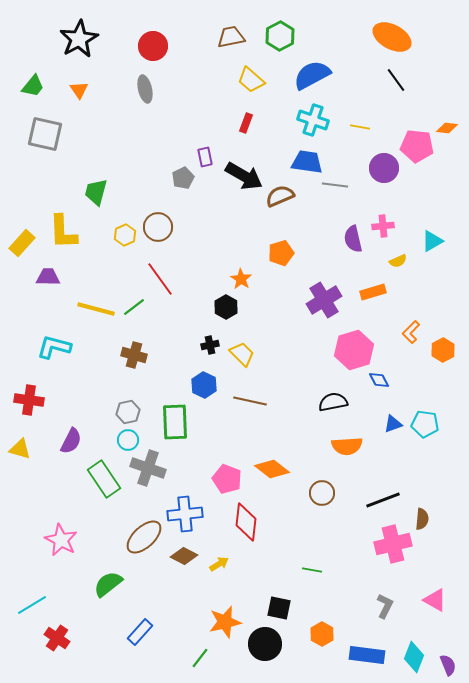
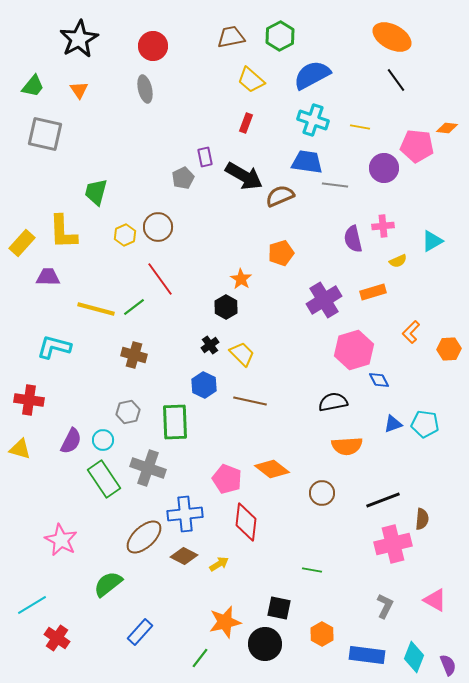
black cross at (210, 345): rotated 24 degrees counterclockwise
orange hexagon at (443, 350): moved 6 px right, 1 px up; rotated 25 degrees clockwise
cyan circle at (128, 440): moved 25 px left
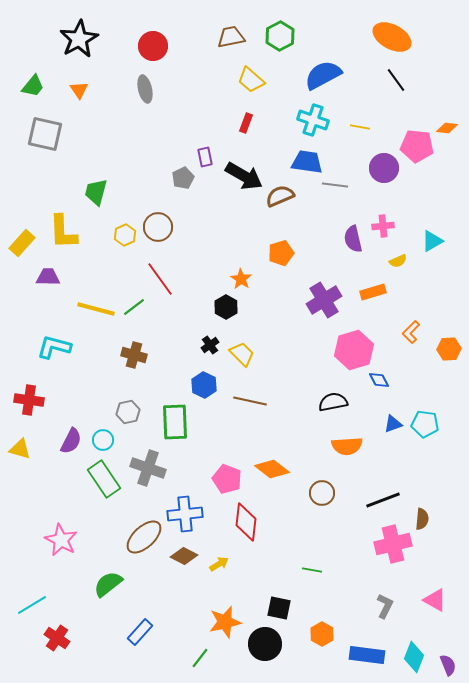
blue semicircle at (312, 75): moved 11 px right
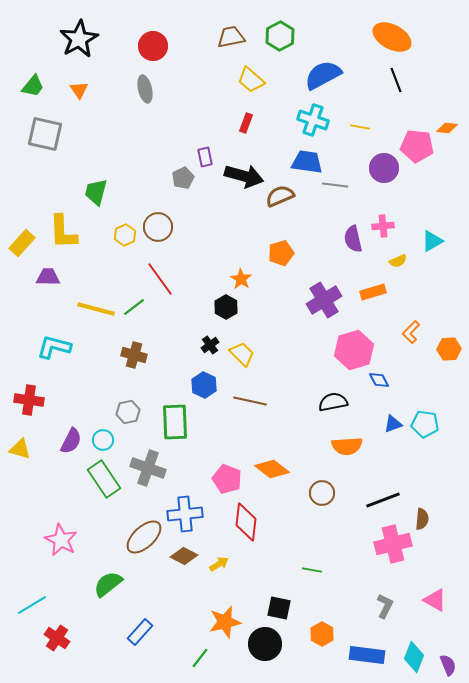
black line at (396, 80): rotated 15 degrees clockwise
black arrow at (244, 176): rotated 15 degrees counterclockwise
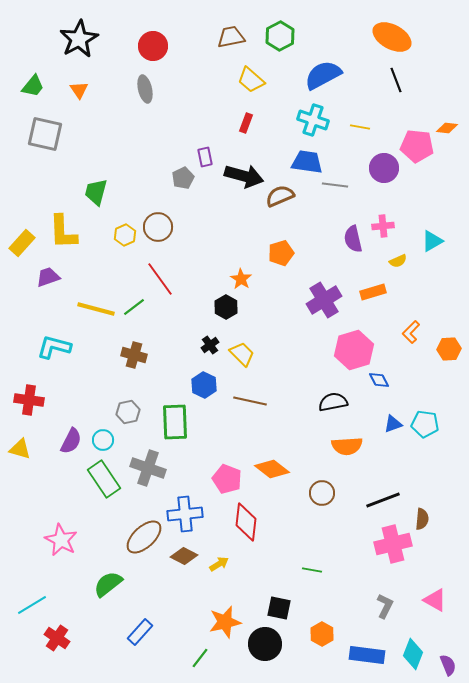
purple trapezoid at (48, 277): rotated 20 degrees counterclockwise
cyan diamond at (414, 657): moved 1 px left, 3 px up
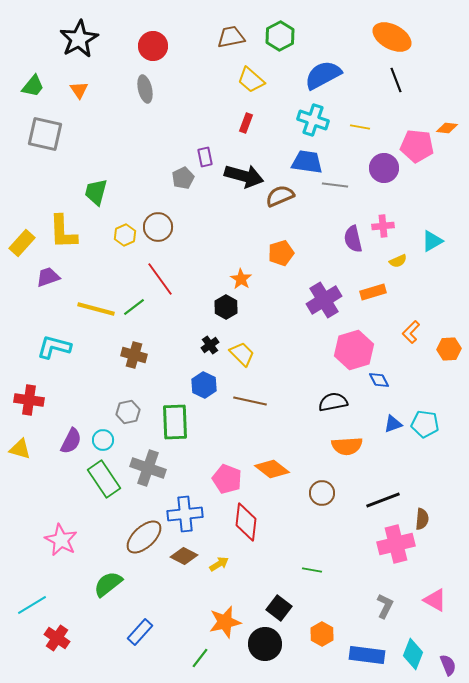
pink cross at (393, 544): moved 3 px right
black square at (279, 608): rotated 25 degrees clockwise
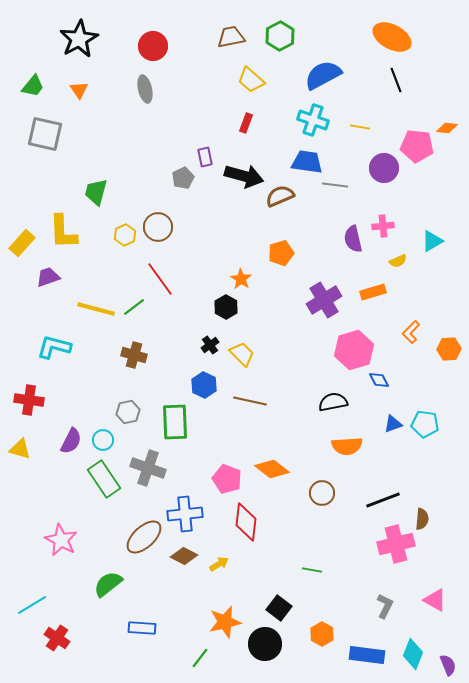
blue rectangle at (140, 632): moved 2 px right, 4 px up; rotated 52 degrees clockwise
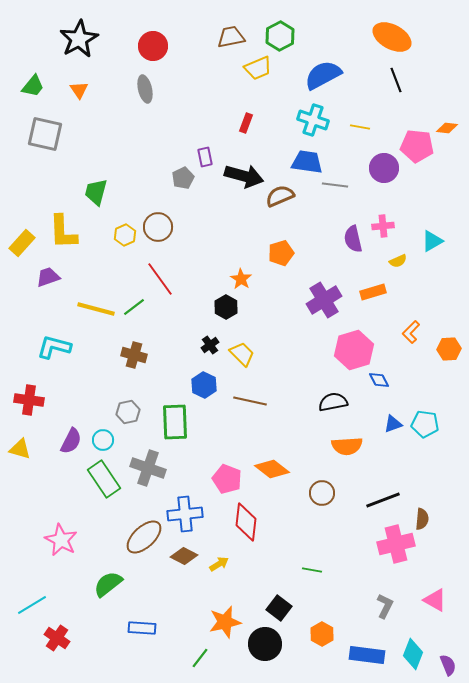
yellow trapezoid at (251, 80): moved 7 px right, 12 px up; rotated 64 degrees counterclockwise
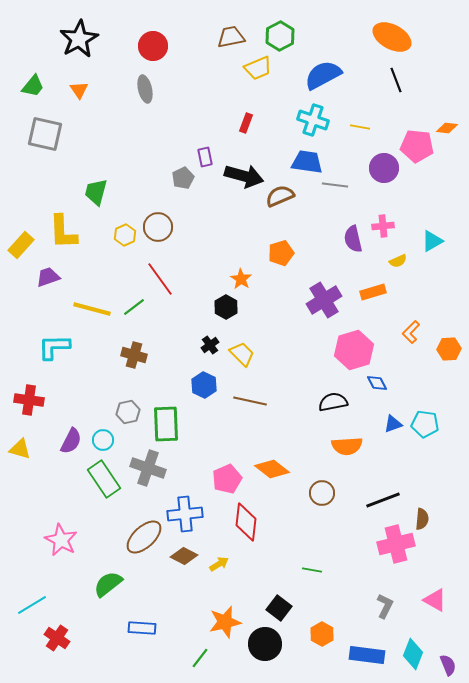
yellow rectangle at (22, 243): moved 1 px left, 2 px down
yellow line at (96, 309): moved 4 px left
cyan L-shape at (54, 347): rotated 16 degrees counterclockwise
blue diamond at (379, 380): moved 2 px left, 3 px down
green rectangle at (175, 422): moved 9 px left, 2 px down
pink pentagon at (227, 479): rotated 28 degrees clockwise
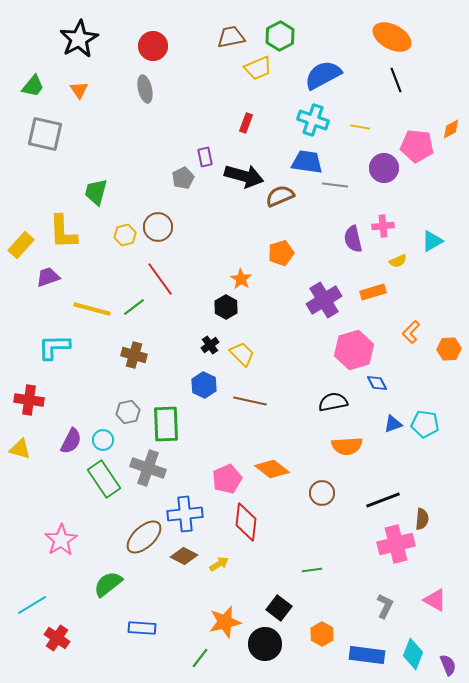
orange diamond at (447, 128): moved 4 px right, 1 px down; rotated 35 degrees counterclockwise
yellow hexagon at (125, 235): rotated 10 degrees clockwise
pink star at (61, 540): rotated 12 degrees clockwise
green line at (312, 570): rotated 18 degrees counterclockwise
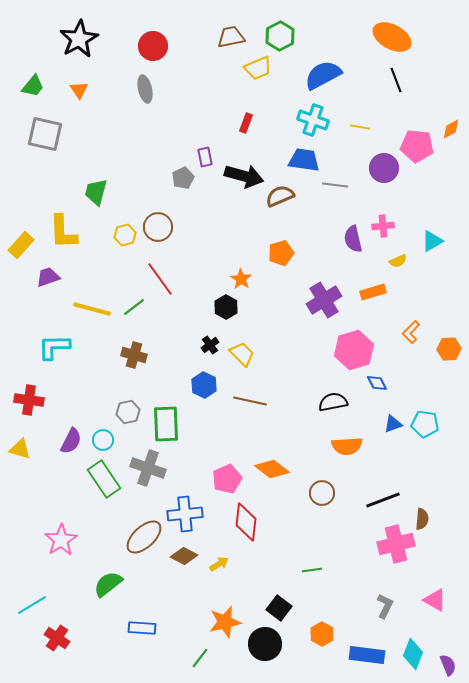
blue trapezoid at (307, 162): moved 3 px left, 2 px up
